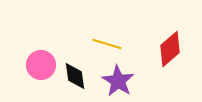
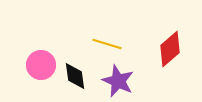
purple star: rotated 8 degrees counterclockwise
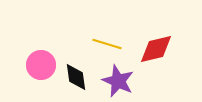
red diamond: moved 14 px left; rotated 27 degrees clockwise
black diamond: moved 1 px right, 1 px down
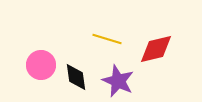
yellow line: moved 5 px up
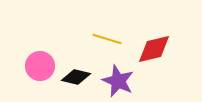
red diamond: moved 2 px left
pink circle: moved 1 px left, 1 px down
black diamond: rotated 68 degrees counterclockwise
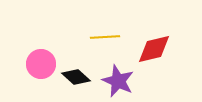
yellow line: moved 2 px left, 2 px up; rotated 20 degrees counterclockwise
pink circle: moved 1 px right, 2 px up
black diamond: rotated 28 degrees clockwise
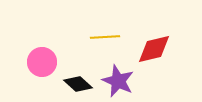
pink circle: moved 1 px right, 2 px up
black diamond: moved 2 px right, 7 px down
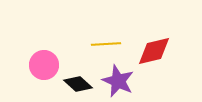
yellow line: moved 1 px right, 7 px down
red diamond: moved 2 px down
pink circle: moved 2 px right, 3 px down
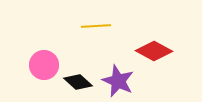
yellow line: moved 10 px left, 18 px up
red diamond: rotated 42 degrees clockwise
black diamond: moved 2 px up
